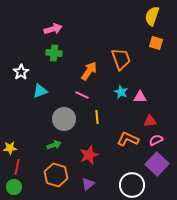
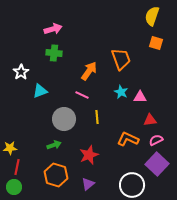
red triangle: moved 1 px up
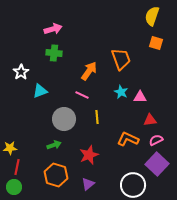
white circle: moved 1 px right
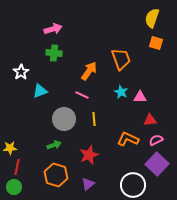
yellow semicircle: moved 2 px down
yellow line: moved 3 px left, 2 px down
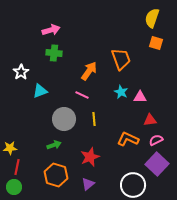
pink arrow: moved 2 px left, 1 px down
red star: moved 1 px right, 2 px down
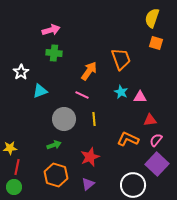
pink semicircle: rotated 24 degrees counterclockwise
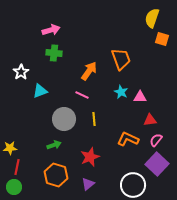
orange square: moved 6 px right, 4 px up
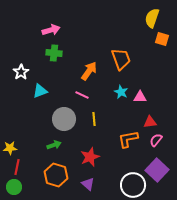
red triangle: moved 2 px down
orange L-shape: rotated 35 degrees counterclockwise
purple square: moved 6 px down
purple triangle: rotated 40 degrees counterclockwise
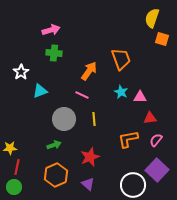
red triangle: moved 4 px up
orange hexagon: rotated 20 degrees clockwise
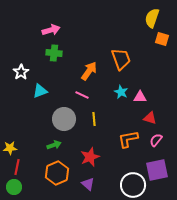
red triangle: rotated 24 degrees clockwise
purple square: rotated 35 degrees clockwise
orange hexagon: moved 1 px right, 2 px up
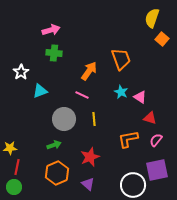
orange square: rotated 24 degrees clockwise
pink triangle: rotated 32 degrees clockwise
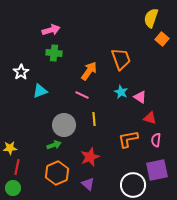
yellow semicircle: moved 1 px left
gray circle: moved 6 px down
pink semicircle: rotated 32 degrees counterclockwise
green circle: moved 1 px left, 1 px down
